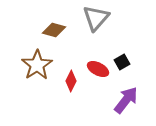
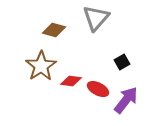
brown star: moved 4 px right, 1 px down
red ellipse: moved 20 px down
red diamond: rotated 70 degrees clockwise
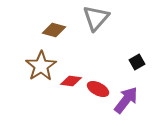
black square: moved 15 px right
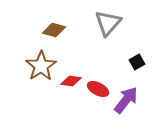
gray triangle: moved 12 px right, 5 px down
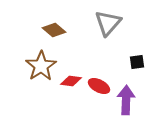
brown diamond: rotated 25 degrees clockwise
black square: rotated 21 degrees clockwise
red ellipse: moved 1 px right, 3 px up
purple arrow: rotated 36 degrees counterclockwise
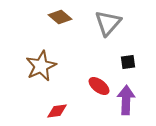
brown diamond: moved 6 px right, 13 px up
black square: moved 9 px left
brown star: rotated 8 degrees clockwise
red diamond: moved 14 px left, 30 px down; rotated 15 degrees counterclockwise
red ellipse: rotated 10 degrees clockwise
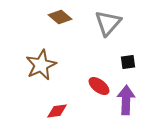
brown star: moved 1 px up
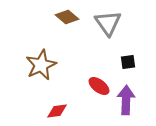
brown diamond: moved 7 px right
gray triangle: rotated 16 degrees counterclockwise
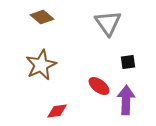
brown diamond: moved 25 px left
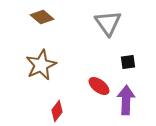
red diamond: rotated 45 degrees counterclockwise
